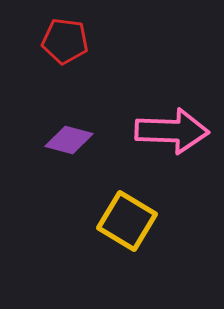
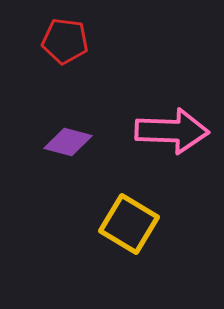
purple diamond: moved 1 px left, 2 px down
yellow square: moved 2 px right, 3 px down
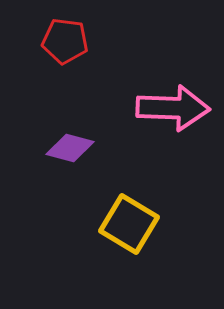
pink arrow: moved 1 px right, 23 px up
purple diamond: moved 2 px right, 6 px down
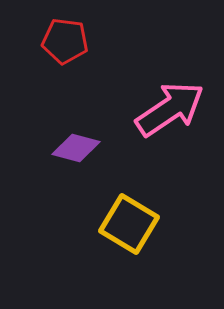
pink arrow: moved 3 px left, 1 px down; rotated 36 degrees counterclockwise
purple diamond: moved 6 px right
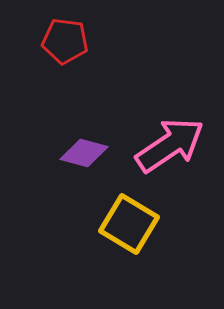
pink arrow: moved 36 px down
purple diamond: moved 8 px right, 5 px down
